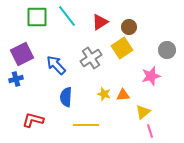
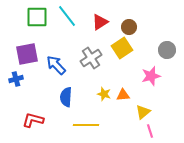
purple square: moved 5 px right; rotated 15 degrees clockwise
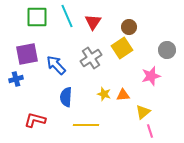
cyan line: rotated 15 degrees clockwise
red triangle: moved 7 px left; rotated 24 degrees counterclockwise
red L-shape: moved 2 px right
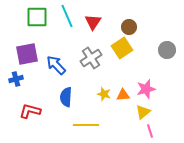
pink star: moved 5 px left, 13 px down
red L-shape: moved 5 px left, 9 px up
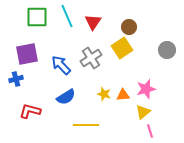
blue arrow: moved 5 px right
blue semicircle: rotated 126 degrees counterclockwise
